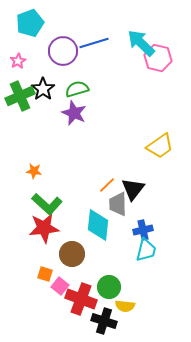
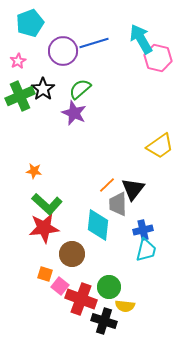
cyan arrow: moved 4 px up; rotated 16 degrees clockwise
green semicircle: moved 3 px right; rotated 25 degrees counterclockwise
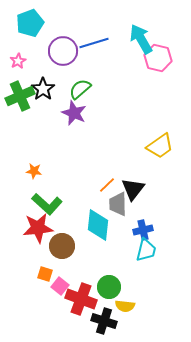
red star: moved 6 px left
brown circle: moved 10 px left, 8 px up
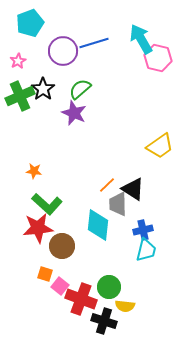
black triangle: rotated 35 degrees counterclockwise
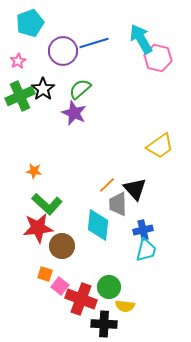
black triangle: moved 2 px right; rotated 15 degrees clockwise
black cross: moved 3 px down; rotated 15 degrees counterclockwise
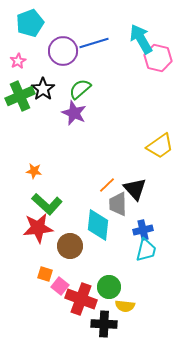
brown circle: moved 8 px right
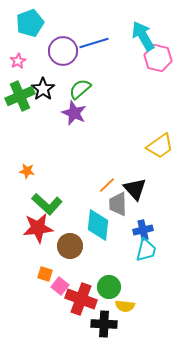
cyan arrow: moved 2 px right, 3 px up
orange star: moved 7 px left
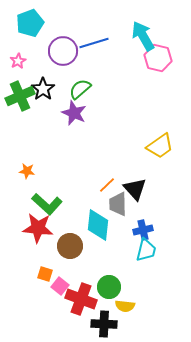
red star: rotated 12 degrees clockwise
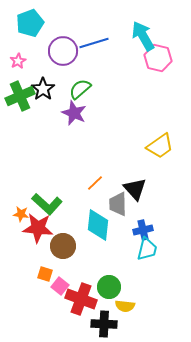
orange star: moved 6 px left, 43 px down
orange line: moved 12 px left, 2 px up
brown circle: moved 7 px left
cyan trapezoid: moved 1 px right, 1 px up
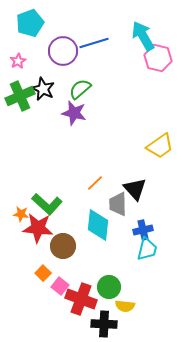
black star: rotated 10 degrees counterclockwise
purple star: rotated 10 degrees counterclockwise
orange square: moved 2 px left, 1 px up; rotated 28 degrees clockwise
